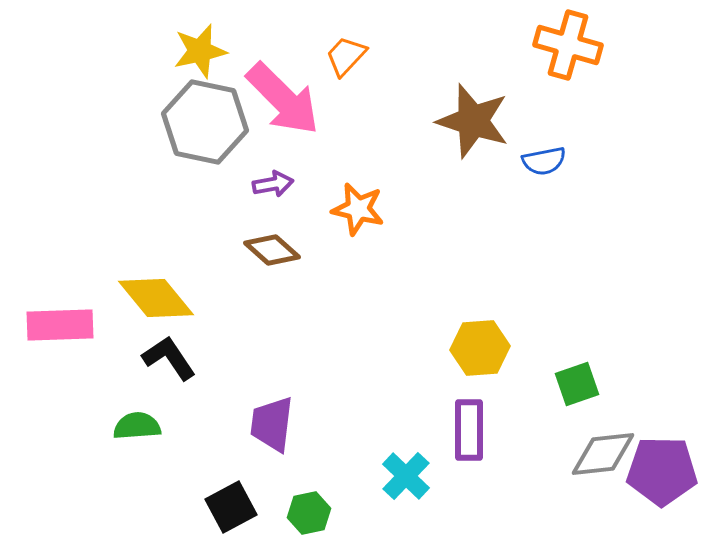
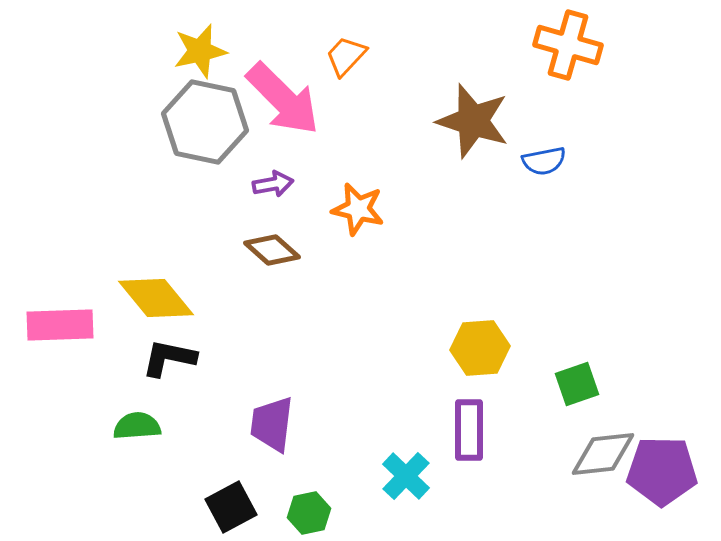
black L-shape: rotated 44 degrees counterclockwise
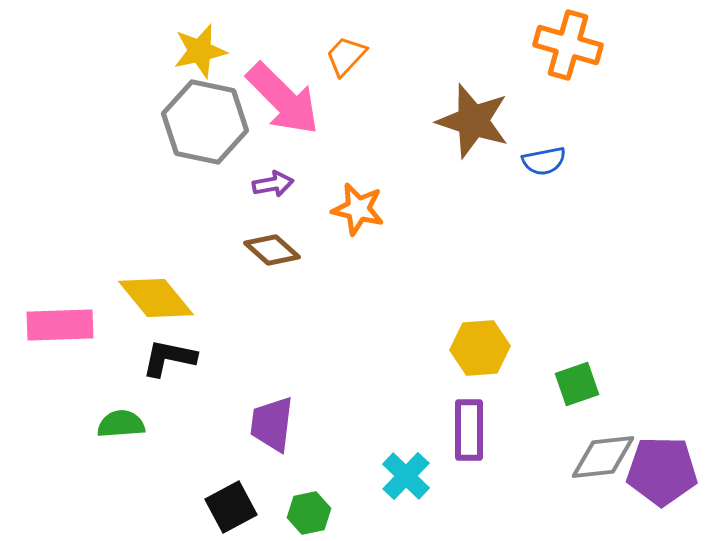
green semicircle: moved 16 px left, 2 px up
gray diamond: moved 3 px down
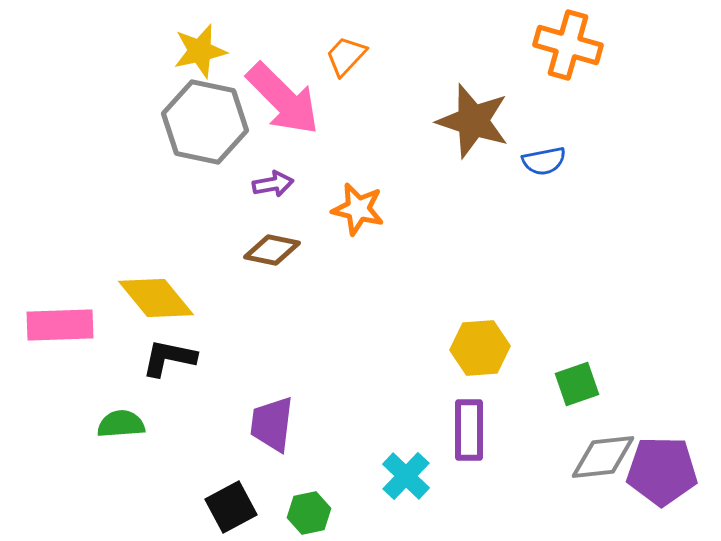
brown diamond: rotated 30 degrees counterclockwise
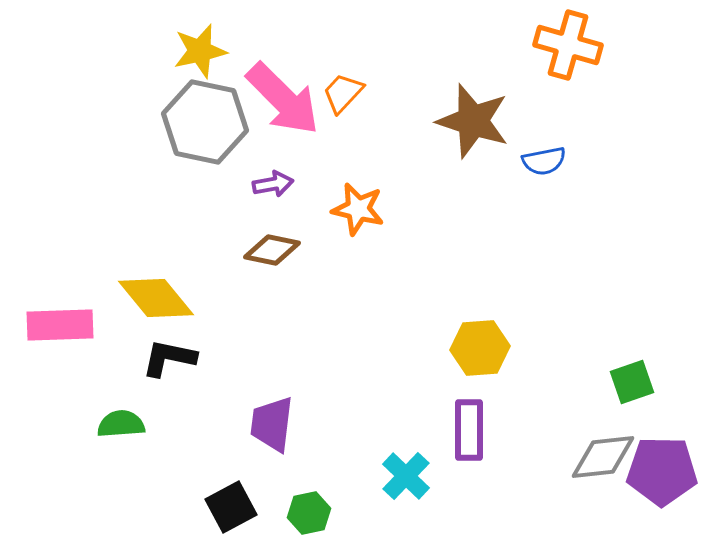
orange trapezoid: moved 3 px left, 37 px down
green square: moved 55 px right, 2 px up
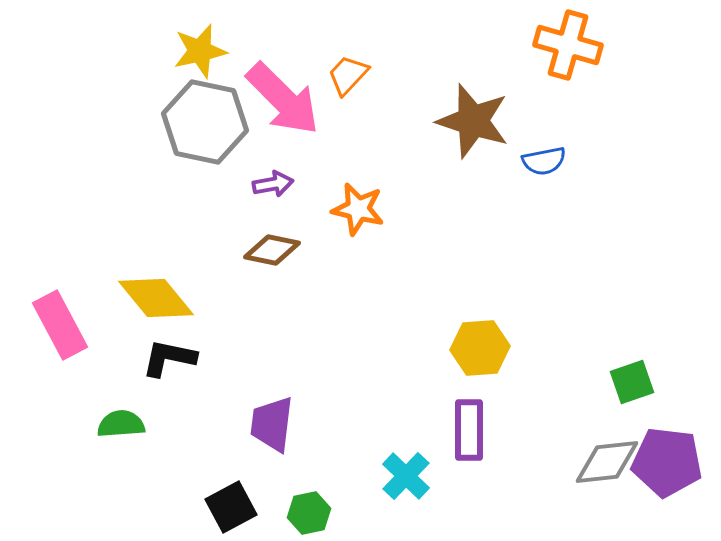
orange trapezoid: moved 5 px right, 18 px up
pink rectangle: rotated 64 degrees clockwise
gray diamond: moved 4 px right, 5 px down
purple pentagon: moved 5 px right, 9 px up; rotated 6 degrees clockwise
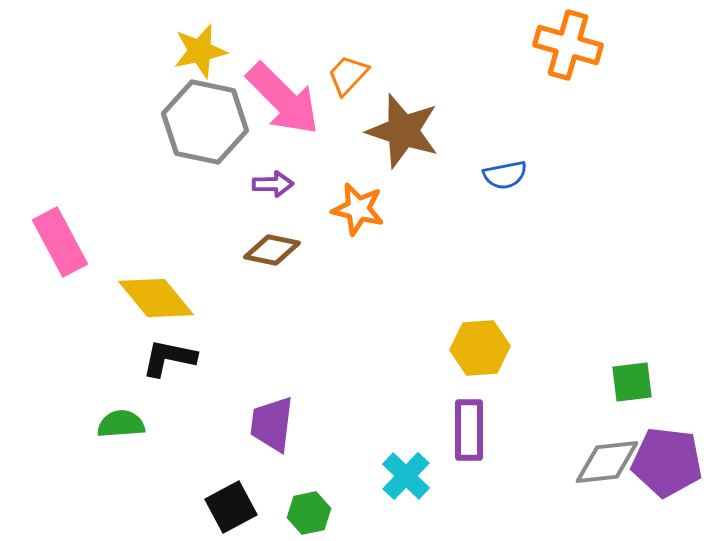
brown star: moved 70 px left, 10 px down
blue semicircle: moved 39 px left, 14 px down
purple arrow: rotated 9 degrees clockwise
pink rectangle: moved 83 px up
green square: rotated 12 degrees clockwise
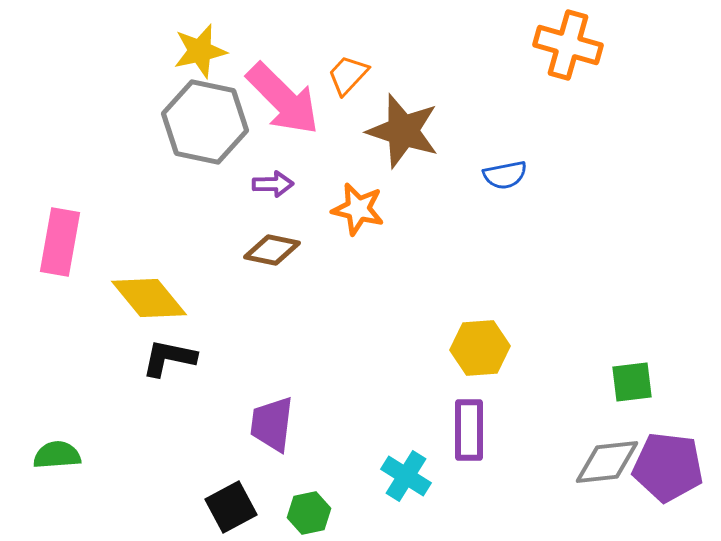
pink rectangle: rotated 38 degrees clockwise
yellow diamond: moved 7 px left
green semicircle: moved 64 px left, 31 px down
purple pentagon: moved 1 px right, 5 px down
cyan cross: rotated 12 degrees counterclockwise
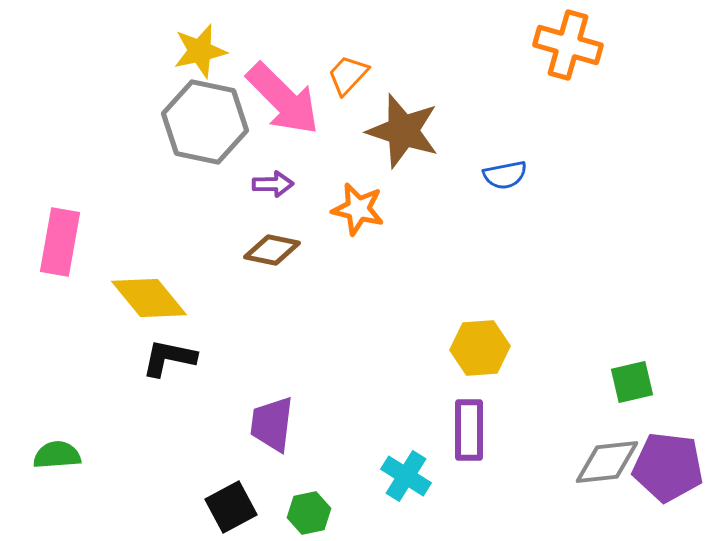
green square: rotated 6 degrees counterclockwise
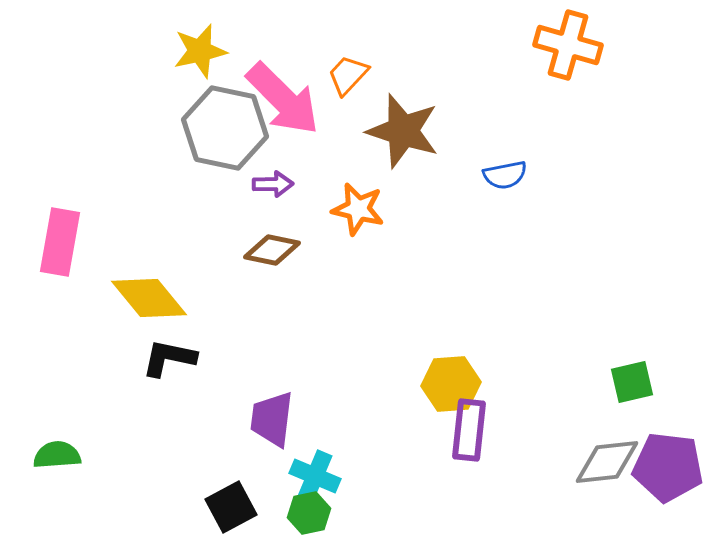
gray hexagon: moved 20 px right, 6 px down
yellow hexagon: moved 29 px left, 36 px down
purple trapezoid: moved 5 px up
purple rectangle: rotated 6 degrees clockwise
cyan cross: moved 91 px left; rotated 9 degrees counterclockwise
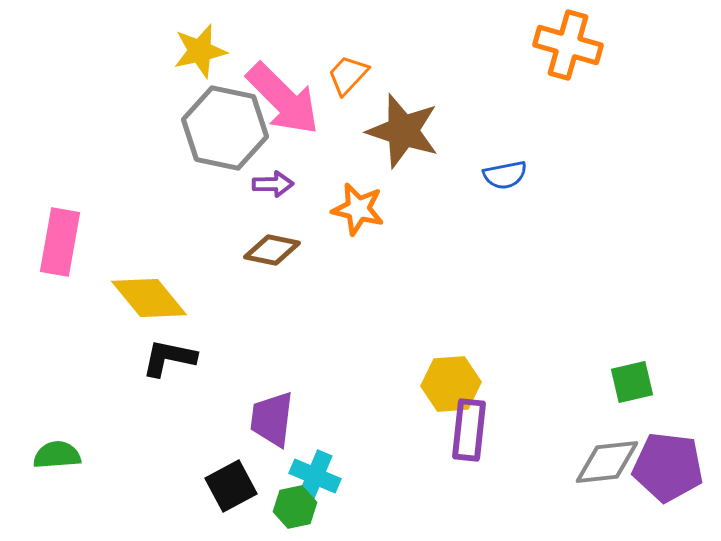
black square: moved 21 px up
green hexagon: moved 14 px left, 6 px up
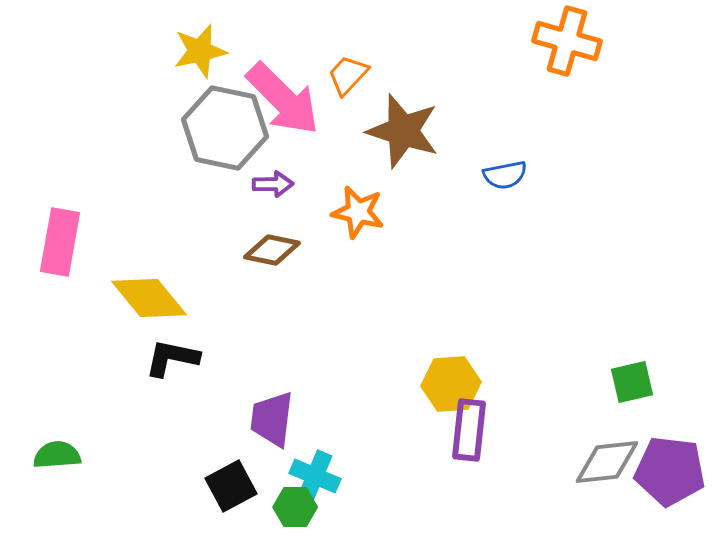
orange cross: moved 1 px left, 4 px up
orange star: moved 3 px down
black L-shape: moved 3 px right
purple pentagon: moved 2 px right, 4 px down
green hexagon: rotated 12 degrees clockwise
